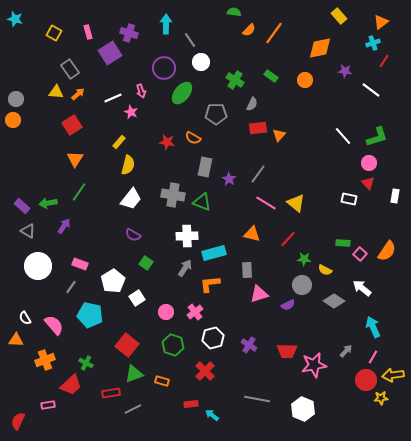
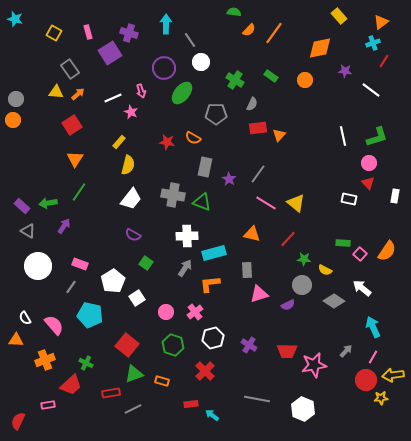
white line at (343, 136): rotated 30 degrees clockwise
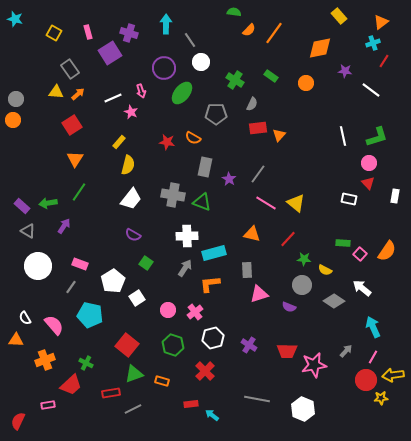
orange circle at (305, 80): moved 1 px right, 3 px down
purple semicircle at (288, 305): moved 1 px right, 2 px down; rotated 48 degrees clockwise
pink circle at (166, 312): moved 2 px right, 2 px up
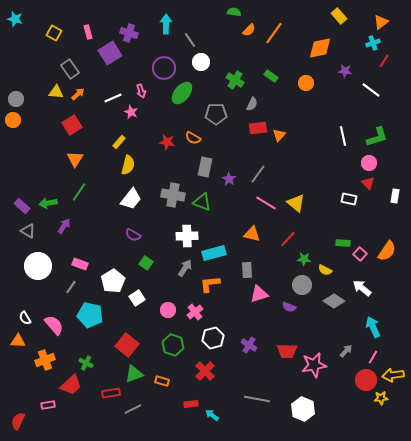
orange triangle at (16, 340): moved 2 px right, 1 px down
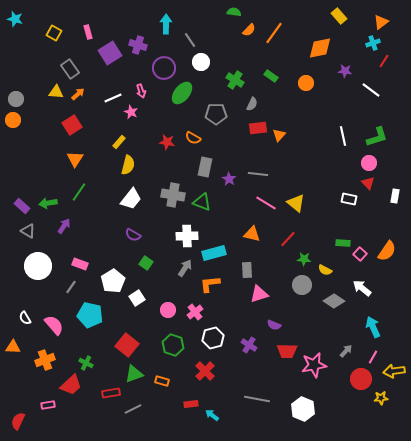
purple cross at (129, 33): moved 9 px right, 12 px down
gray line at (258, 174): rotated 60 degrees clockwise
purple semicircle at (289, 307): moved 15 px left, 18 px down
orange triangle at (18, 341): moved 5 px left, 6 px down
yellow arrow at (393, 375): moved 1 px right, 4 px up
red circle at (366, 380): moved 5 px left, 1 px up
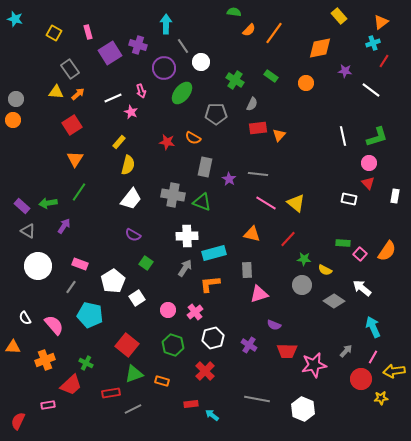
gray line at (190, 40): moved 7 px left, 6 px down
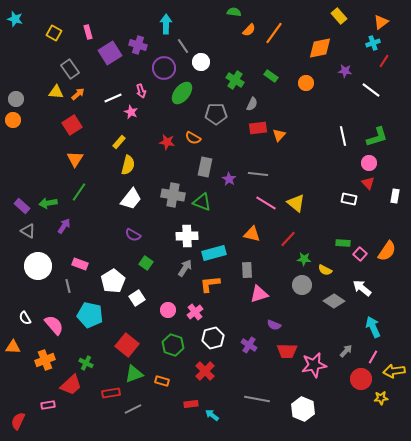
gray line at (71, 287): moved 3 px left, 1 px up; rotated 48 degrees counterclockwise
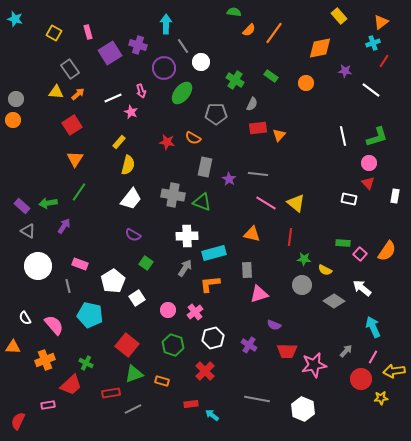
red line at (288, 239): moved 2 px right, 2 px up; rotated 36 degrees counterclockwise
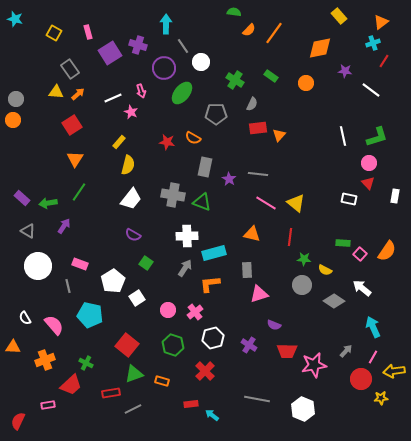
purple rectangle at (22, 206): moved 8 px up
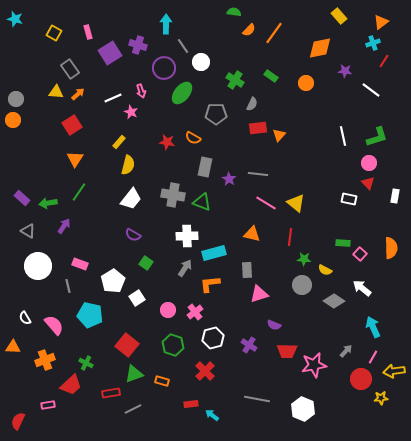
orange semicircle at (387, 251): moved 4 px right, 3 px up; rotated 35 degrees counterclockwise
